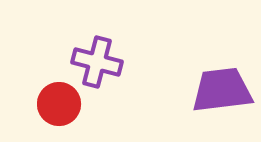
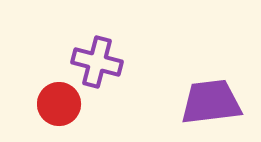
purple trapezoid: moved 11 px left, 12 px down
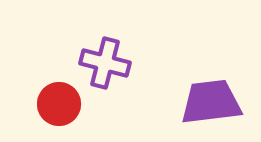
purple cross: moved 8 px right, 1 px down
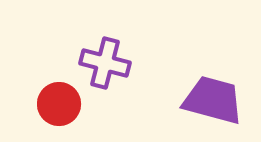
purple trapezoid: moved 2 px right, 2 px up; rotated 22 degrees clockwise
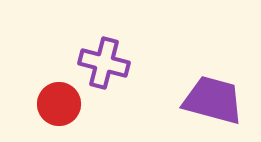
purple cross: moved 1 px left
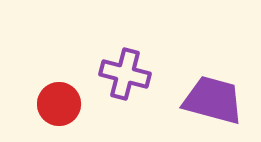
purple cross: moved 21 px right, 11 px down
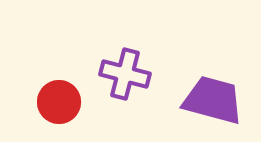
red circle: moved 2 px up
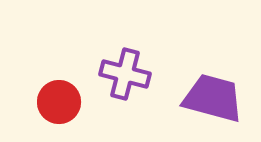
purple trapezoid: moved 2 px up
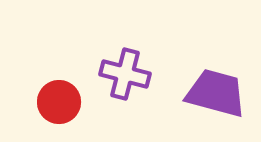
purple trapezoid: moved 3 px right, 5 px up
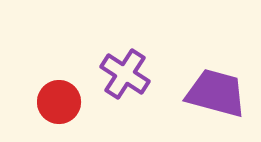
purple cross: rotated 18 degrees clockwise
